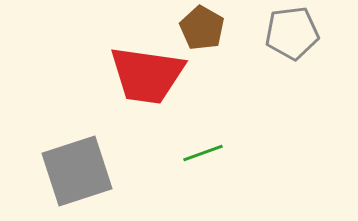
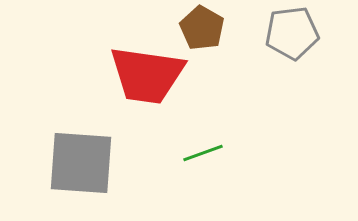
gray square: moved 4 px right, 8 px up; rotated 22 degrees clockwise
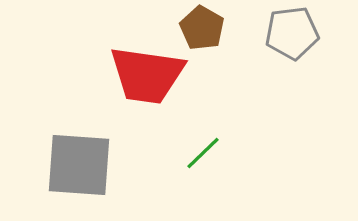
green line: rotated 24 degrees counterclockwise
gray square: moved 2 px left, 2 px down
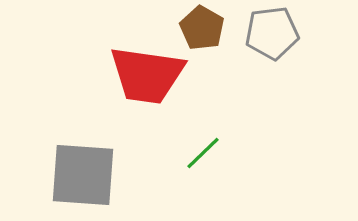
gray pentagon: moved 20 px left
gray square: moved 4 px right, 10 px down
